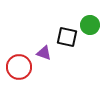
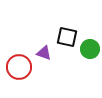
green circle: moved 24 px down
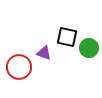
green circle: moved 1 px left, 1 px up
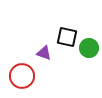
red circle: moved 3 px right, 9 px down
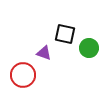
black square: moved 2 px left, 3 px up
red circle: moved 1 px right, 1 px up
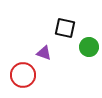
black square: moved 6 px up
green circle: moved 1 px up
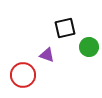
black square: rotated 25 degrees counterclockwise
purple triangle: moved 3 px right, 2 px down
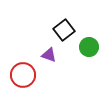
black square: moved 1 px left, 2 px down; rotated 25 degrees counterclockwise
purple triangle: moved 2 px right
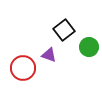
red circle: moved 7 px up
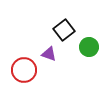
purple triangle: moved 1 px up
red circle: moved 1 px right, 2 px down
